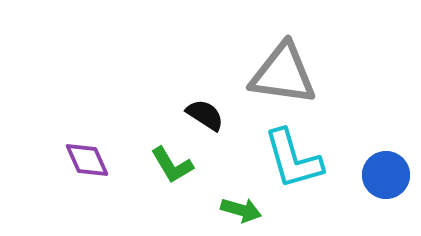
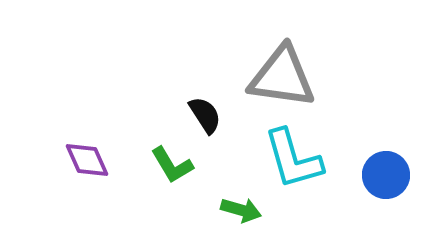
gray triangle: moved 1 px left, 3 px down
black semicircle: rotated 24 degrees clockwise
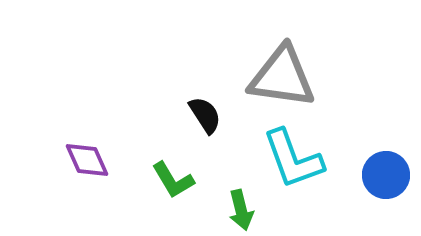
cyan L-shape: rotated 4 degrees counterclockwise
green L-shape: moved 1 px right, 15 px down
green arrow: rotated 60 degrees clockwise
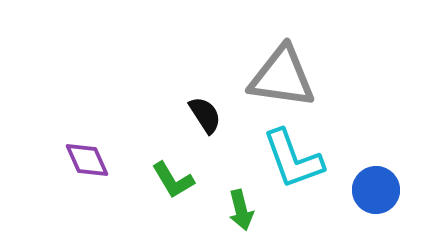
blue circle: moved 10 px left, 15 px down
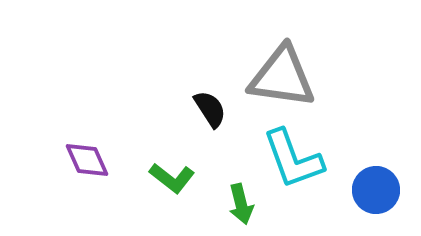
black semicircle: moved 5 px right, 6 px up
green L-shape: moved 1 px left, 2 px up; rotated 21 degrees counterclockwise
green arrow: moved 6 px up
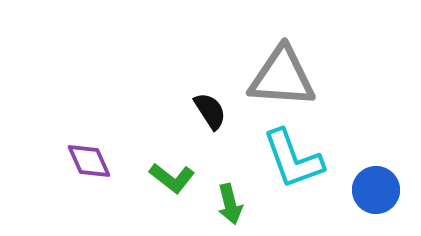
gray triangle: rotated 4 degrees counterclockwise
black semicircle: moved 2 px down
purple diamond: moved 2 px right, 1 px down
green arrow: moved 11 px left
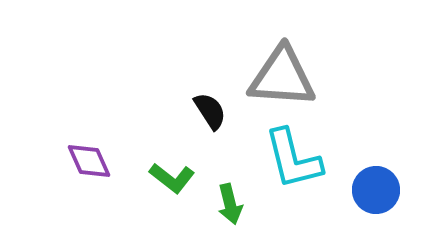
cyan L-shape: rotated 6 degrees clockwise
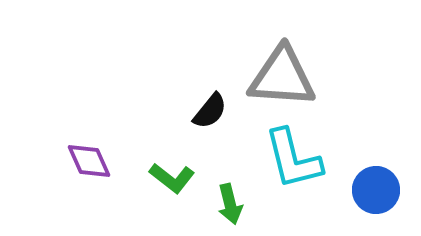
black semicircle: rotated 72 degrees clockwise
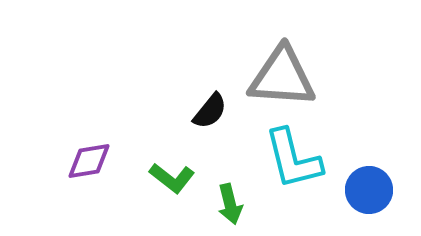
purple diamond: rotated 75 degrees counterclockwise
blue circle: moved 7 px left
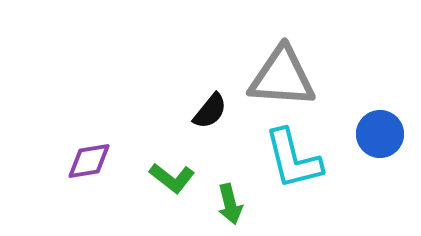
blue circle: moved 11 px right, 56 px up
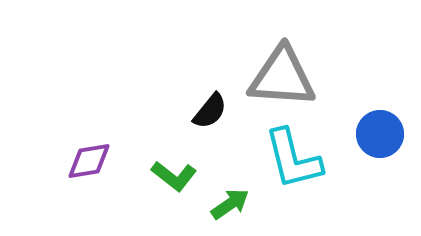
green L-shape: moved 2 px right, 2 px up
green arrow: rotated 111 degrees counterclockwise
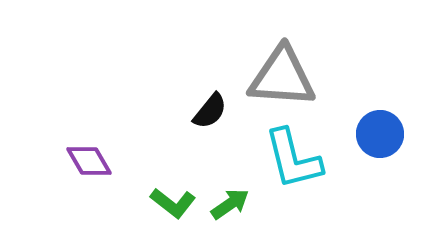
purple diamond: rotated 69 degrees clockwise
green L-shape: moved 1 px left, 27 px down
